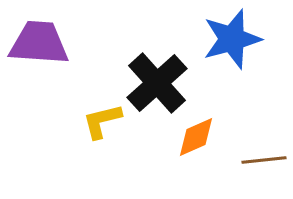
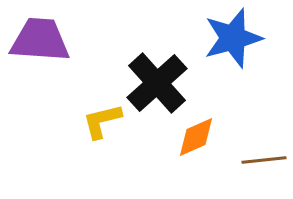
blue star: moved 1 px right, 1 px up
purple trapezoid: moved 1 px right, 3 px up
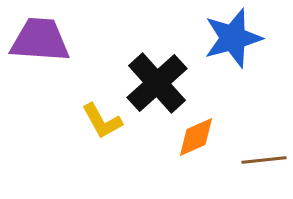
yellow L-shape: rotated 105 degrees counterclockwise
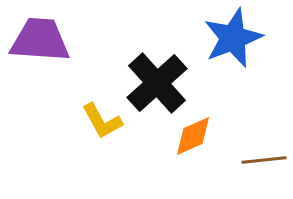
blue star: rotated 6 degrees counterclockwise
orange diamond: moved 3 px left, 1 px up
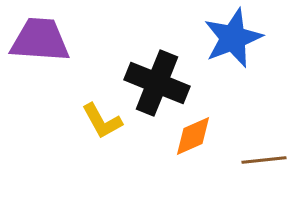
black cross: rotated 26 degrees counterclockwise
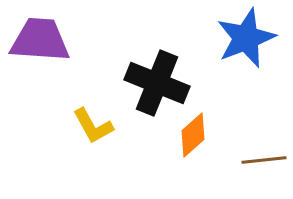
blue star: moved 13 px right
yellow L-shape: moved 9 px left, 5 px down
orange diamond: moved 1 px up; rotated 18 degrees counterclockwise
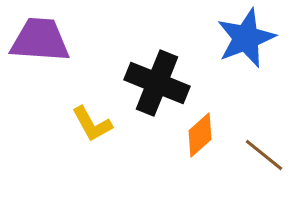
yellow L-shape: moved 1 px left, 2 px up
orange diamond: moved 7 px right
brown line: moved 5 px up; rotated 45 degrees clockwise
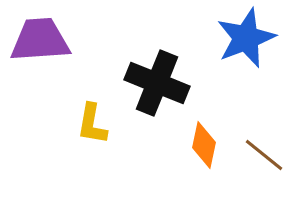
purple trapezoid: rotated 8 degrees counterclockwise
yellow L-shape: rotated 39 degrees clockwise
orange diamond: moved 4 px right, 10 px down; rotated 36 degrees counterclockwise
